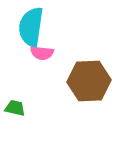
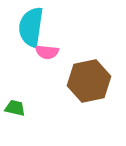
pink semicircle: moved 5 px right, 1 px up
brown hexagon: rotated 9 degrees counterclockwise
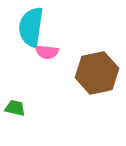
brown hexagon: moved 8 px right, 8 px up
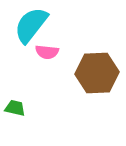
cyan semicircle: moved 2 px up; rotated 30 degrees clockwise
brown hexagon: rotated 9 degrees clockwise
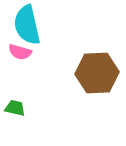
cyan semicircle: moved 4 px left; rotated 51 degrees counterclockwise
pink semicircle: moved 27 px left; rotated 10 degrees clockwise
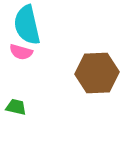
pink semicircle: moved 1 px right
green trapezoid: moved 1 px right, 1 px up
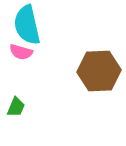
brown hexagon: moved 2 px right, 2 px up
green trapezoid: rotated 100 degrees clockwise
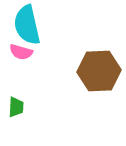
green trapezoid: rotated 20 degrees counterclockwise
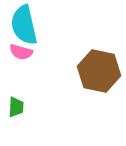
cyan semicircle: moved 3 px left
brown hexagon: rotated 15 degrees clockwise
